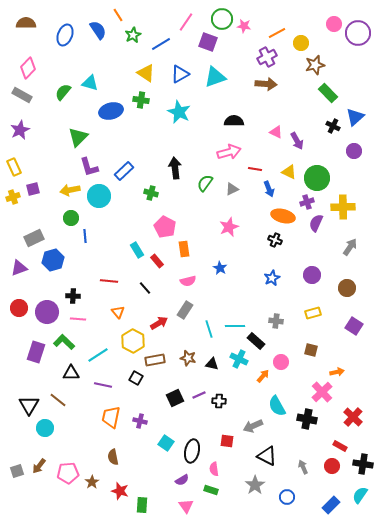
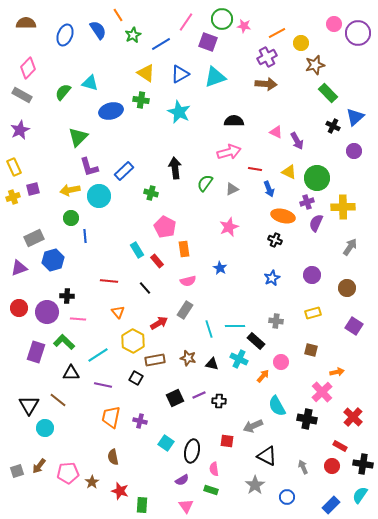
black cross at (73, 296): moved 6 px left
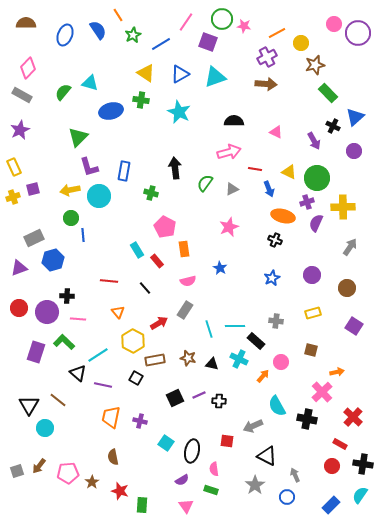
purple arrow at (297, 141): moved 17 px right
blue rectangle at (124, 171): rotated 36 degrees counterclockwise
blue line at (85, 236): moved 2 px left, 1 px up
black triangle at (71, 373): moved 7 px right; rotated 42 degrees clockwise
red rectangle at (340, 446): moved 2 px up
gray arrow at (303, 467): moved 8 px left, 8 px down
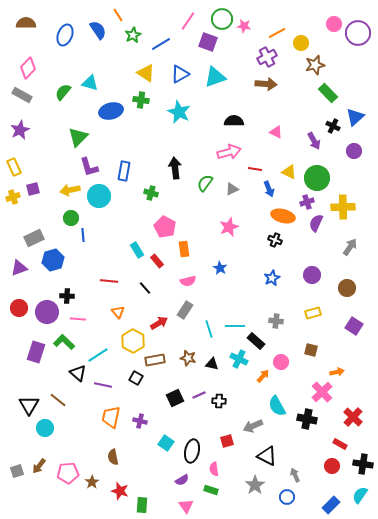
pink line at (186, 22): moved 2 px right, 1 px up
red square at (227, 441): rotated 24 degrees counterclockwise
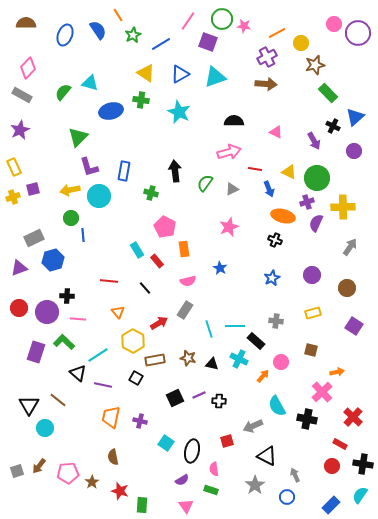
black arrow at (175, 168): moved 3 px down
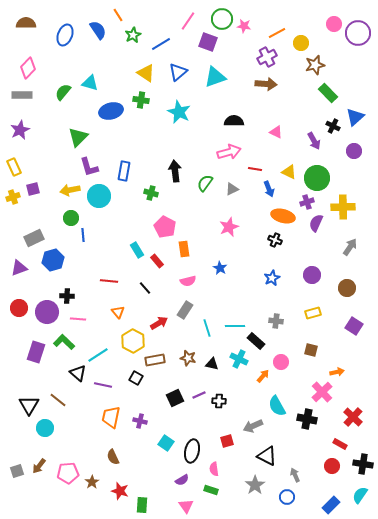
blue triangle at (180, 74): moved 2 px left, 2 px up; rotated 12 degrees counterclockwise
gray rectangle at (22, 95): rotated 30 degrees counterclockwise
cyan line at (209, 329): moved 2 px left, 1 px up
brown semicircle at (113, 457): rotated 14 degrees counterclockwise
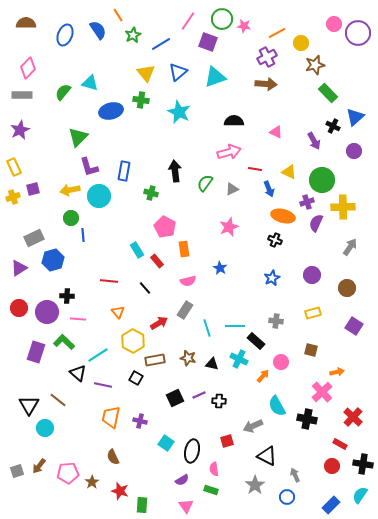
yellow triangle at (146, 73): rotated 18 degrees clockwise
green circle at (317, 178): moved 5 px right, 2 px down
purple triangle at (19, 268): rotated 12 degrees counterclockwise
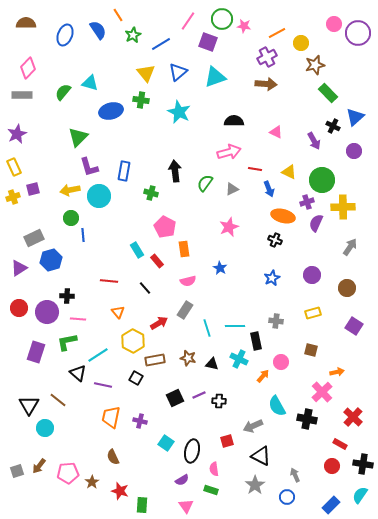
purple star at (20, 130): moved 3 px left, 4 px down
blue hexagon at (53, 260): moved 2 px left
black rectangle at (256, 341): rotated 36 degrees clockwise
green L-shape at (64, 342): moved 3 px right; rotated 55 degrees counterclockwise
black triangle at (267, 456): moved 6 px left
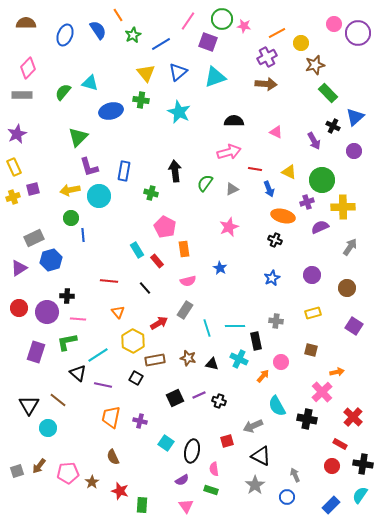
purple semicircle at (316, 223): moved 4 px right, 4 px down; rotated 42 degrees clockwise
black cross at (219, 401): rotated 16 degrees clockwise
cyan circle at (45, 428): moved 3 px right
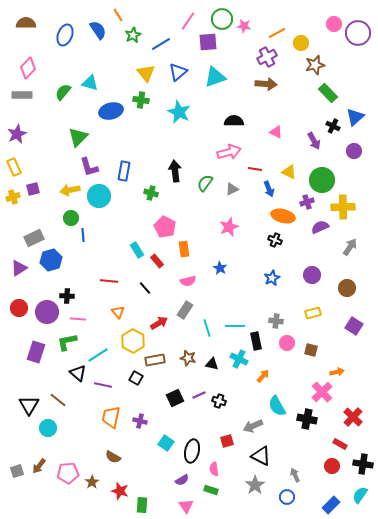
purple square at (208, 42): rotated 24 degrees counterclockwise
pink circle at (281, 362): moved 6 px right, 19 px up
brown semicircle at (113, 457): rotated 35 degrees counterclockwise
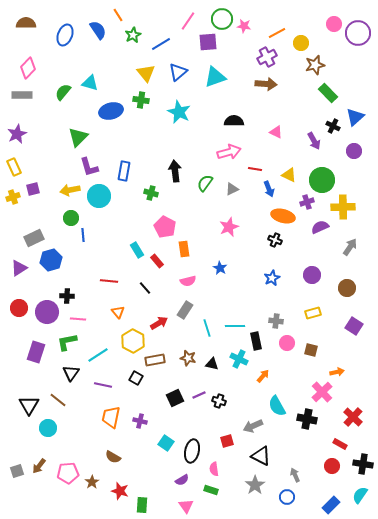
yellow triangle at (289, 172): moved 3 px down
black triangle at (78, 373): moved 7 px left; rotated 24 degrees clockwise
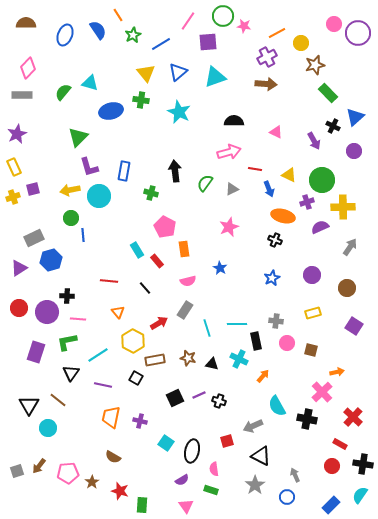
green circle at (222, 19): moved 1 px right, 3 px up
cyan line at (235, 326): moved 2 px right, 2 px up
